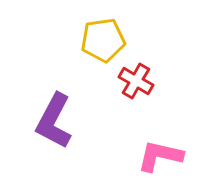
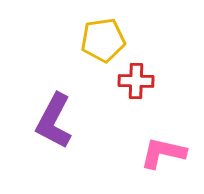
red cross: rotated 28 degrees counterclockwise
pink L-shape: moved 3 px right, 3 px up
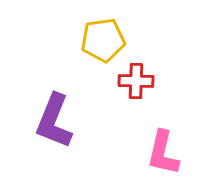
purple L-shape: rotated 6 degrees counterclockwise
pink L-shape: rotated 90 degrees counterclockwise
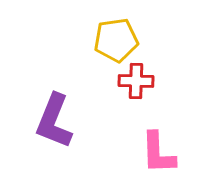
yellow pentagon: moved 13 px right
pink L-shape: moved 5 px left; rotated 15 degrees counterclockwise
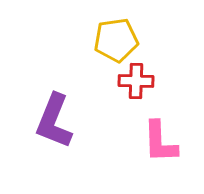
pink L-shape: moved 2 px right, 11 px up
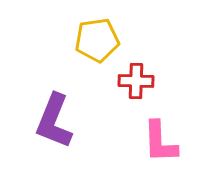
yellow pentagon: moved 19 px left
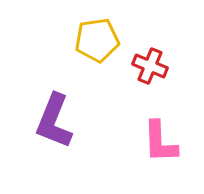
red cross: moved 14 px right, 15 px up; rotated 20 degrees clockwise
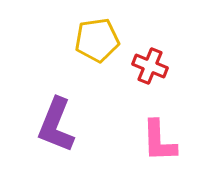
purple L-shape: moved 2 px right, 4 px down
pink L-shape: moved 1 px left, 1 px up
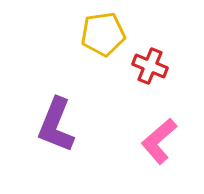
yellow pentagon: moved 6 px right, 6 px up
pink L-shape: rotated 51 degrees clockwise
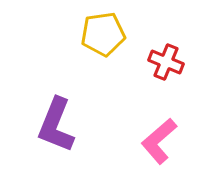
red cross: moved 16 px right, 4 px up
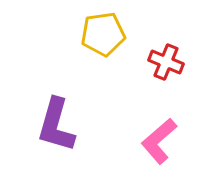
purple L-shape: rotated 6 degrees counterclockwise
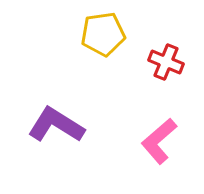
purple L-shape: rotated 106 degrees clockwise
